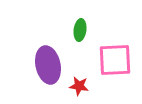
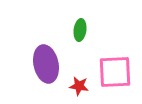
pink square: moved 12 px down
purple ellipse: moved 2 px left, 1 px up
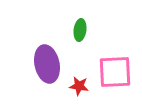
purple ellipse: moved 1 px right
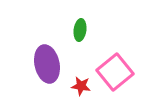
pink square: rotated 36 degrees counterclockwise
red star: moved 2 px right
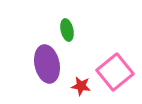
green ellipse: moved 13 px left; rotated 20 degrees counterclockwise
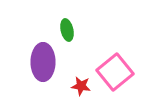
purple ellipse: moved 4 px left, 2 px up; rotated 12 degrees clockwise
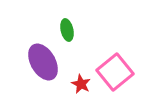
purple ellipse: rotated 30 degrees counterclockwise
red star: moved 2 px up; rotated 18 degrees clockwise
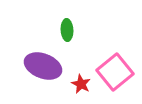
green ellipse: rotated 10 degrees clockwise
purple ellipse: moved 4 px down; rotated 39 degrees counterclockwise
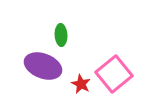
green ellipse: moved 6 px left, 5 px down
pink square: moved 1 px left, 2 px down
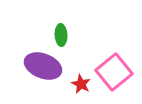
pink square: moved 2 px up
